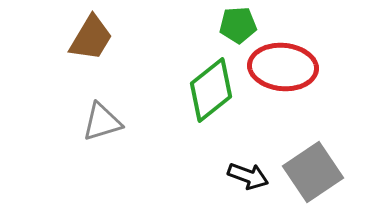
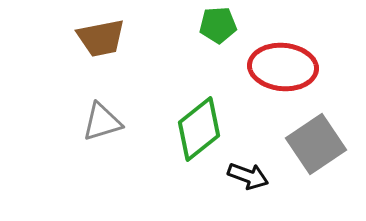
green pentagon: moved 20 px left
brown trapezoid: moved 10 px right; rotated 48 degrees clockwise
green diamond: moved 12 px left, 39 px down
gray square: moved 3 px right, 28 px up
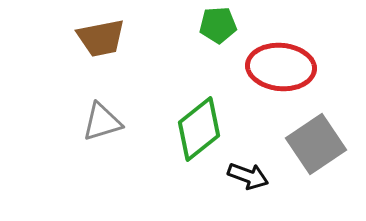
red ellipse: moved 2 px left
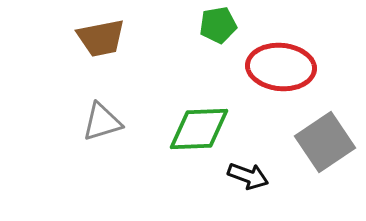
green pentagon: rotated 6 degrees counterclockwise
green diamond: rotated 36 degrees clockwise
gray square: moved 9 px right, 2 px up
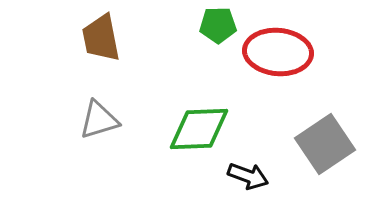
green pentagon: rotated 9 degrees clockwise
brown trapezoid: rotated 90 degrees clockwise
red ellipse: moved 3 px left, 15 px up
gray triangle: moved 3 px left, 2 px up
gray square: moved 2 px down
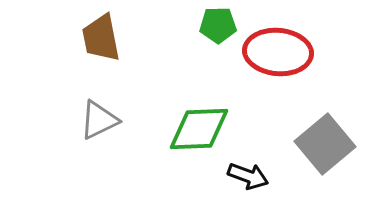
gray triangle: rotated 9 degrees counterclockwise
gray square: rotated 6 degrees counterclockwise
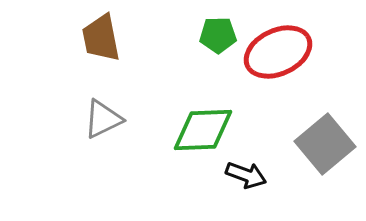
green pentagon: moved 10 px down
red ellipse: rotated 30 degrees counterclockwise
gray triangle: moved 4 px right, 1 px up
green diamond: moved 4 px right, 1 px down
black arrow: moved 2 px left, 1 px up
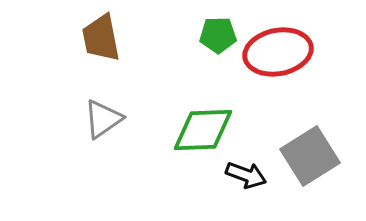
red ellipse: rotated 14 degrees clockwise
gray triangle: rotated 9 degrees counterclockwise
gray square: moved 15 px left, 12 px down; rotated 8 degrees clockwise
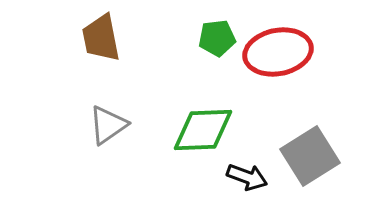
green pentagon: moved 1 px left, 3 px down; rotated 6 degrees counterclockwise
gray triangle: moved 5 px right, 6 px down
black arrow: moved 1 px right, 2 px down
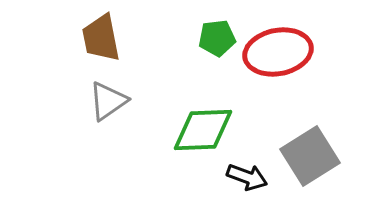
gray triangle: moved 24 px up
